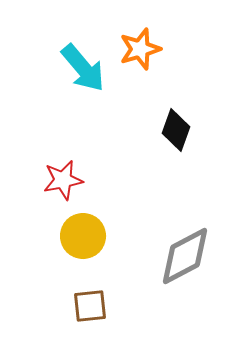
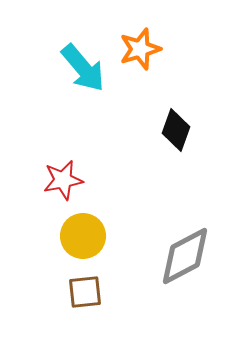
brown square: moved 5 px left, 14 px up
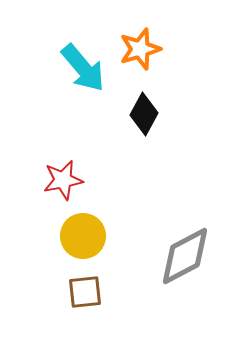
black diamond: moved 32 px left, 16 px up; rotated 9 degrees clockwise
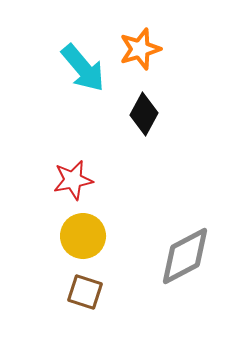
red star: moved 10 px right
brown square: rotated 24 degrees clockwise
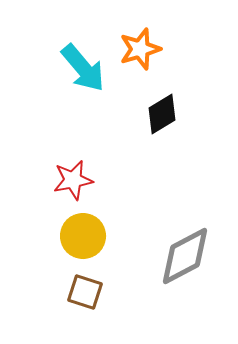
black diamond: moved 18 px right; rotated 30 degrees clockwise
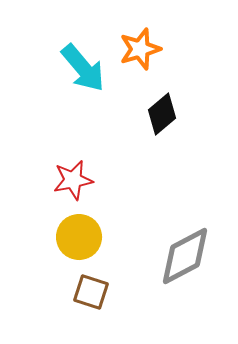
black diamond: rotated 9 degrees counterclockwise
yellow circle: moved 4 px left, 1 px down
brown square: moved 6 px right
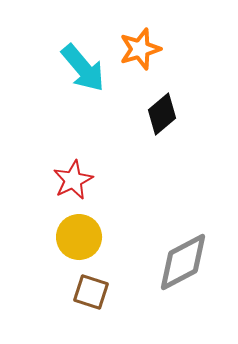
red star: rotated 15 degrees counterclockwise
gray diamond: moved 2 px left, 6 px down
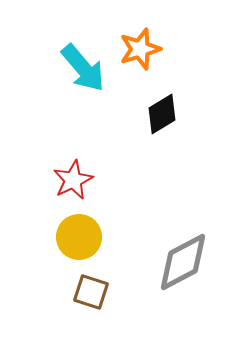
black diamond: rotated 9 degrees clockwise
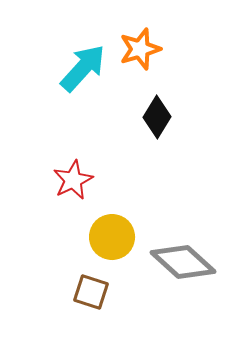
cyan arrow: rotated 98 degrees counterclockwise
black diamond: moved 5 px left, 3 px down; rotated 27 degrees counterclockwise
yellow circle: moved 33 px right
gray diamond: rotated 70 degrees clockwise
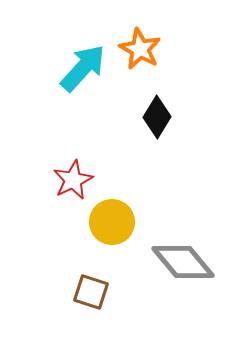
orange star: rotated 27 degrees counterclockwise
yellow circle: moved 15 px up
gray diamond: rotated 8 degrees clockwise
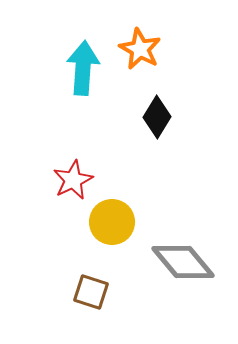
cyan arrow: rotated 38 degrees counterclockwise
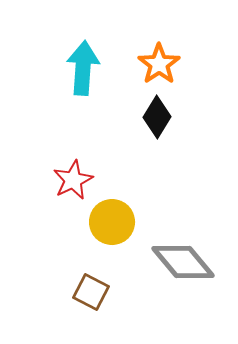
orange star: moved 19 px right, 15 px down; rotated 9 degrees clockwise
brown square: rotated 9 degrees clockwise
